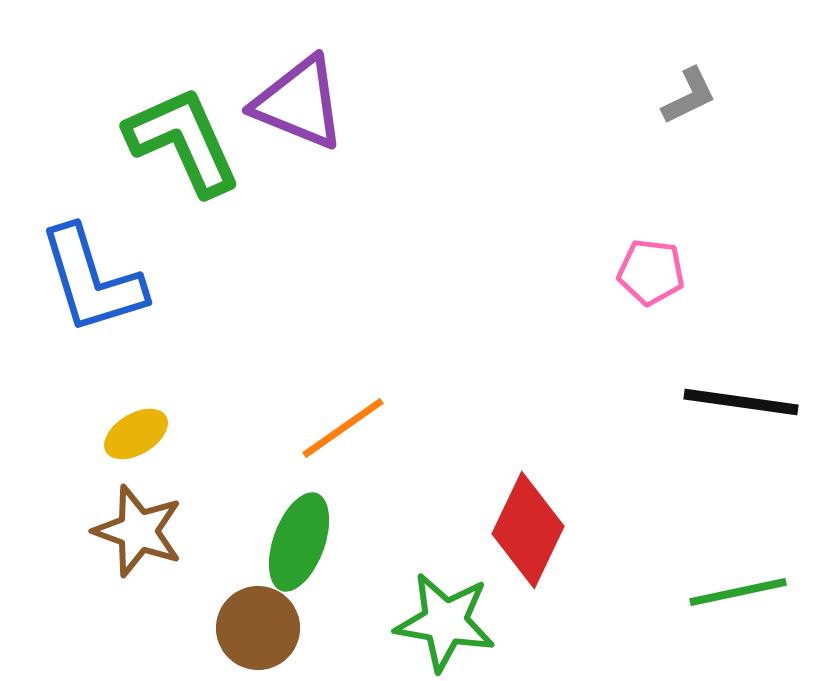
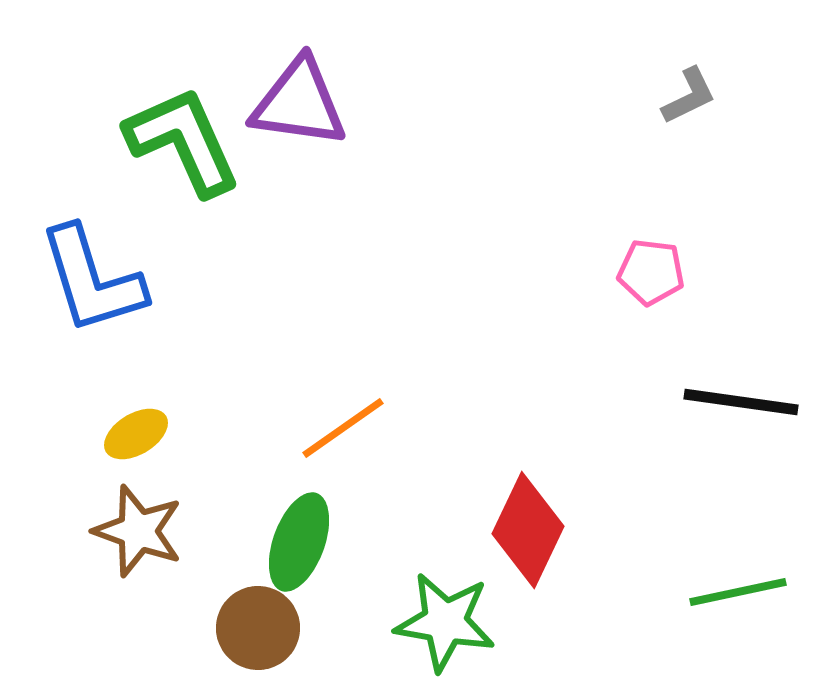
purple triangle: rotated 14 degrees counterclockwise
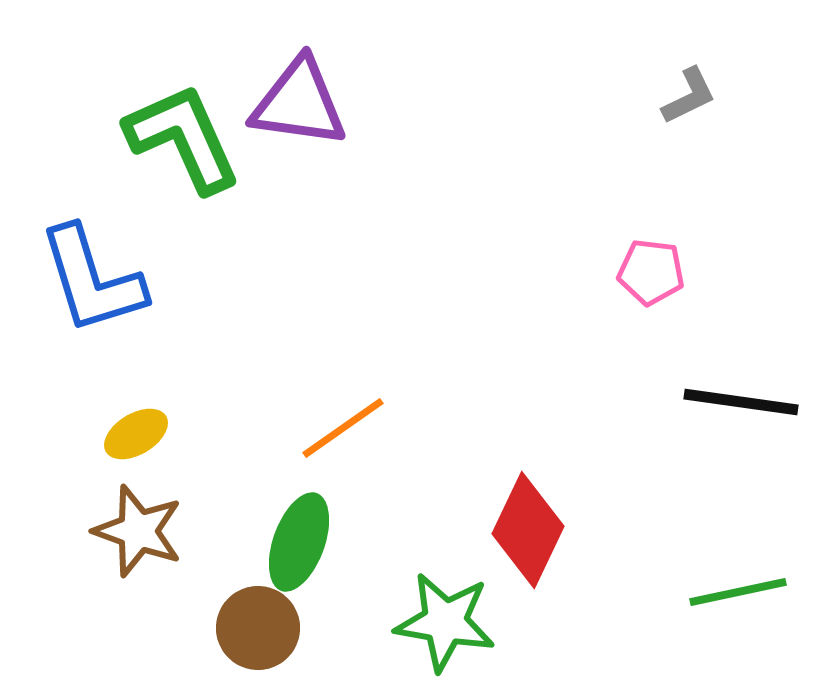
green L-shape: moved 3 px up
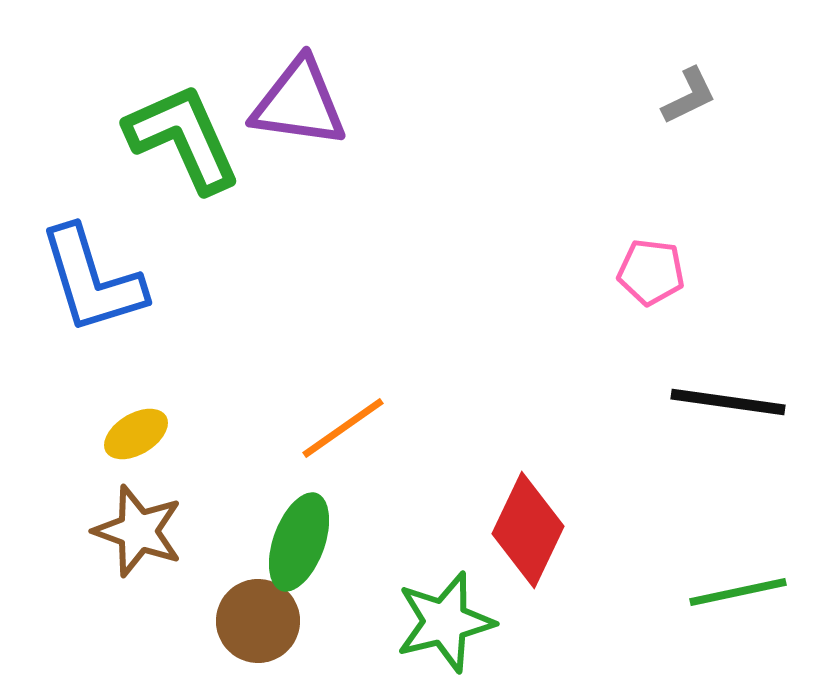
black line: moved 13 px left
green star: rotated 24 degrees counterclockwise
brown circle: moved 7 px up
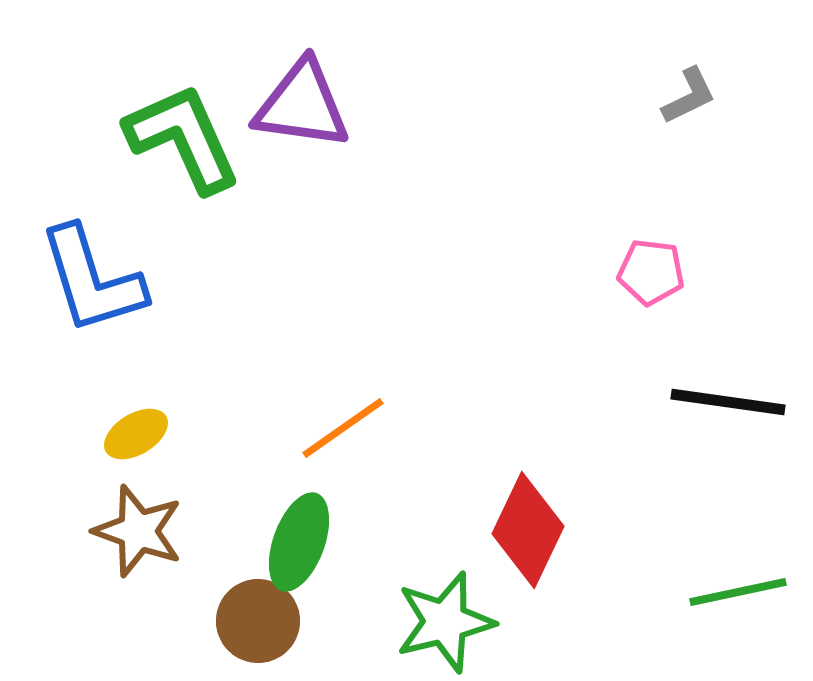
purple triangle: moved 3 px right, 2 px down
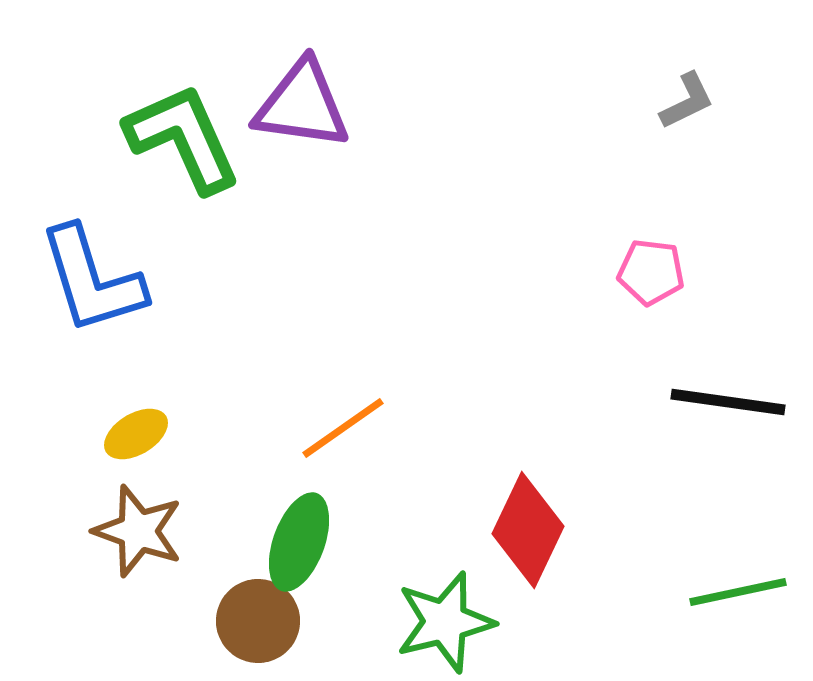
gray L-shape: moved 2 px left, 5 px down
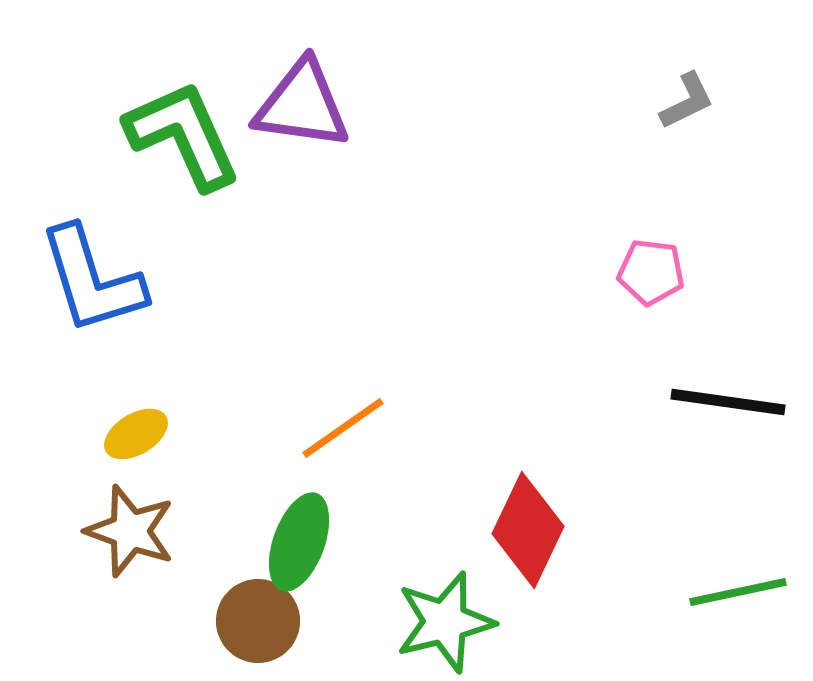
green L-shape: moved 3 px up
brown star: moved 8 px left
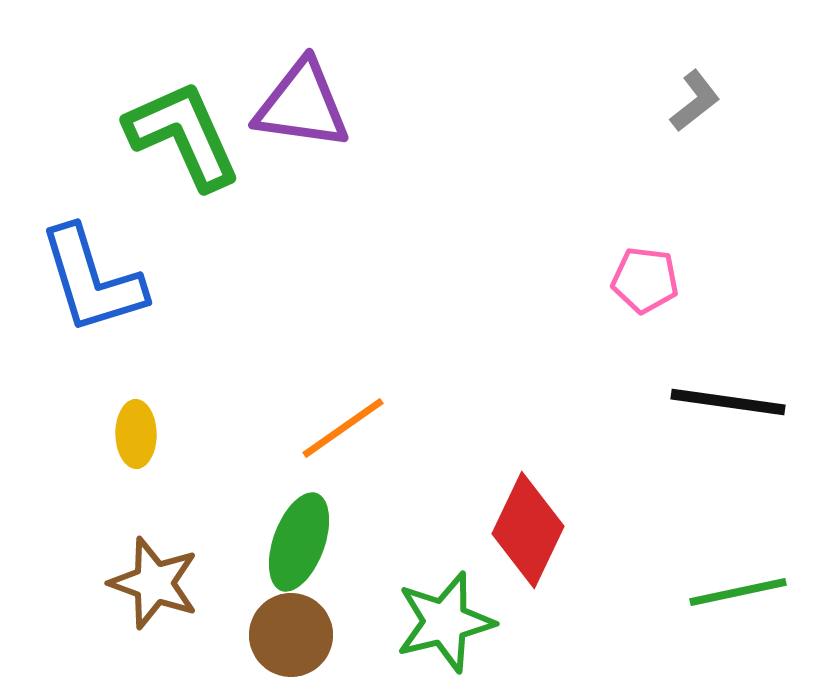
gray L-shape: moved 8 px right; rotated 12 degrees counterclockwise
pink pentagon: moved 6 px left, 8 px down
yellow ellipse: rotated 60 degrees counterclockwise
brown star: moved 24 px right, 52 px down
brown circle: moved 33 px right, 14 px down
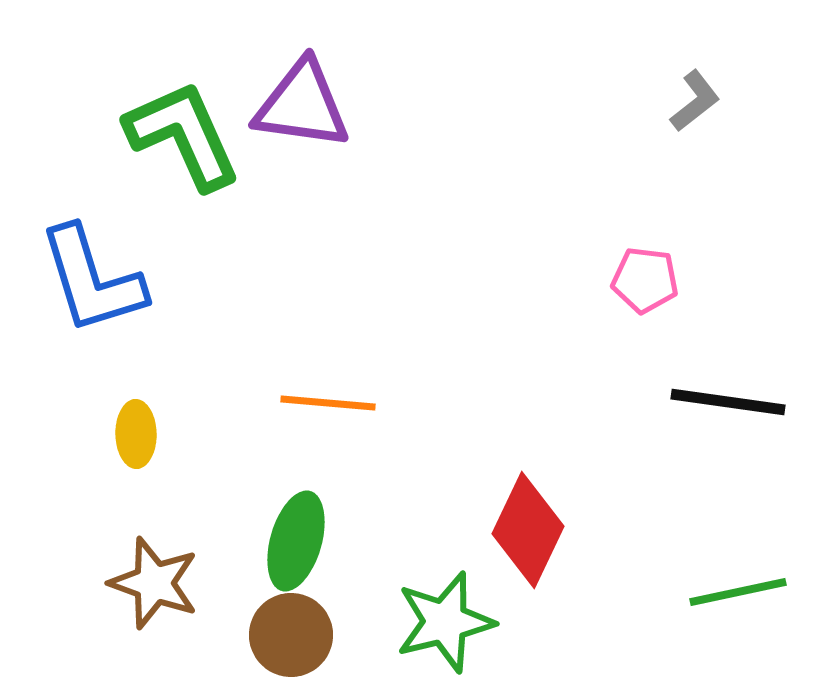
orange line: moved 15 px left, 25 px up; rotated 40 degrees clockwise
green ellipse: moved 3 px left, 1 px up; rotated 4 degrees counterclockwise
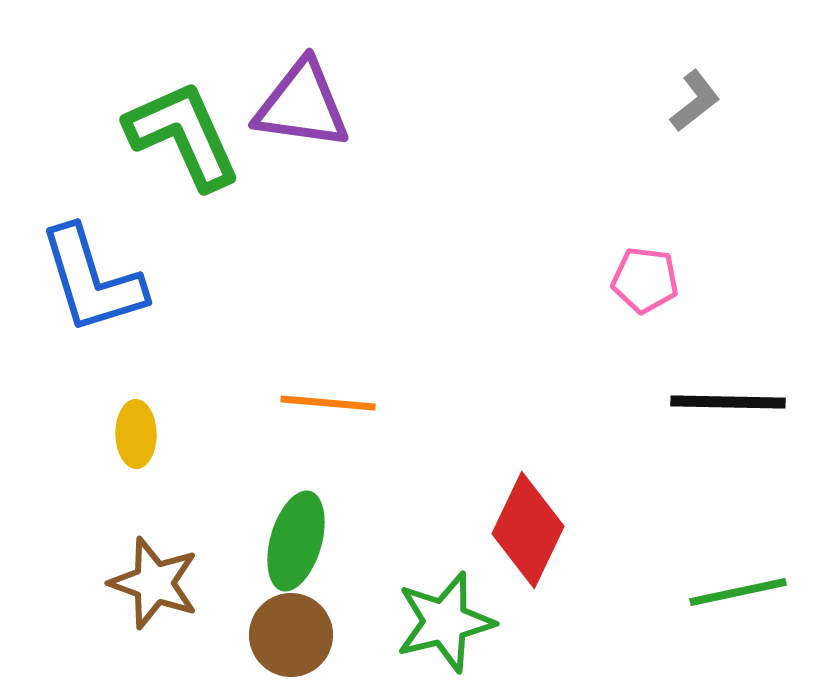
black line: rotated 7 degrees counterclockwise
